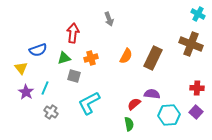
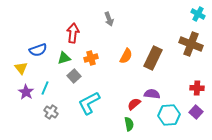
gray square: rotated 32 degrees clockwise
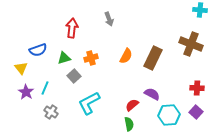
cyan cross: moved 2 px right, 4 px up; rotated 24 degrees counterclockwise
red arrow: moved 1 px left, 5 px up
purple semicircle: rotated 21 degrees clockwise
red semicircle: moved 2 px left, 1 px down
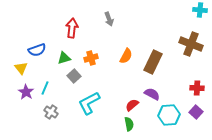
blue semicircle: moved 1 px left
brown rectangle: moved 4 px down
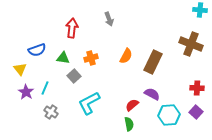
green triangle: moved 1 px left; rotated 24 degrees clockwise
yellow triangle: moved 1 px left, 1 px down
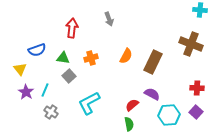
gray square: moved 5 px left
cyan line: moved 2 px down
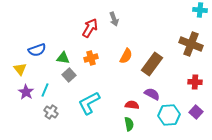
gray arrow: moved 5 px right
red arrow: moved 18 px right; rotated 24 degrees clockwise
brown rectangle: moved 1 px left, 2 px down; rotated 10 degrees clockwise
gray square: moved 1 px up
red cross: moved 2 px left, 6 px up
red semicircle: rotated 48 degrees clockwise
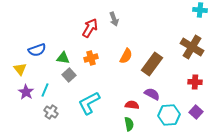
brown cross: moved 1 px right, 3 px down; rotated 10 degrees clockwise
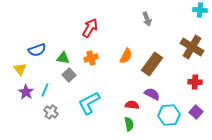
gray arrow: moved 33 px right
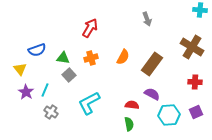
orange semicircle: moved 3 px left, 1 px down
purple square: rotated 24 degrees clockwise
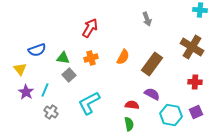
cyan hexagon: moved 2 px right; rotated 15 degrees clockwise
